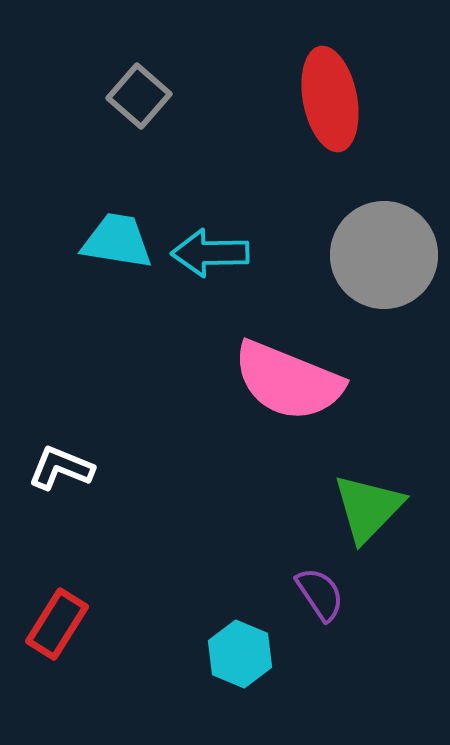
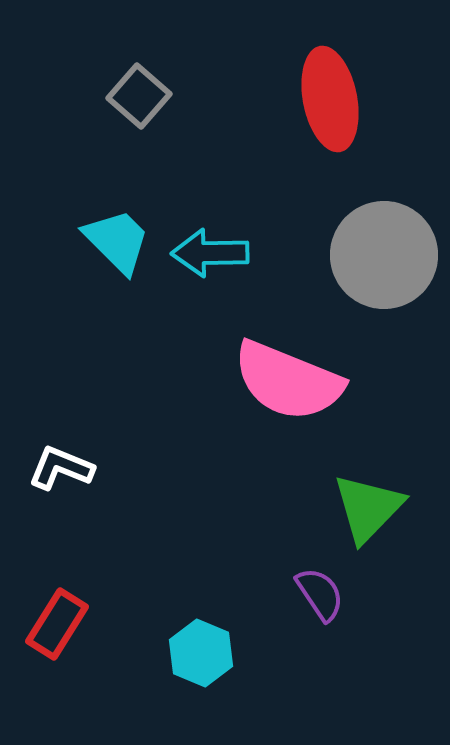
cyan trapezoid: rotated 36 degrees clockwise
cyan hexagon: moved 39 px left, 1 px up
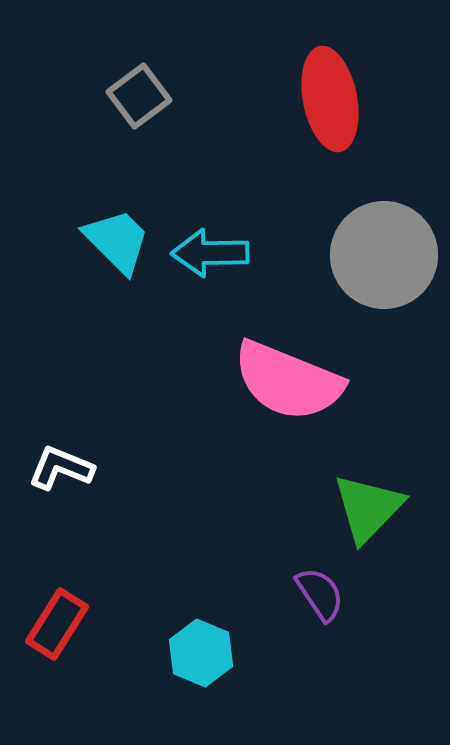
gray square: rotated 12 degrees clockwise
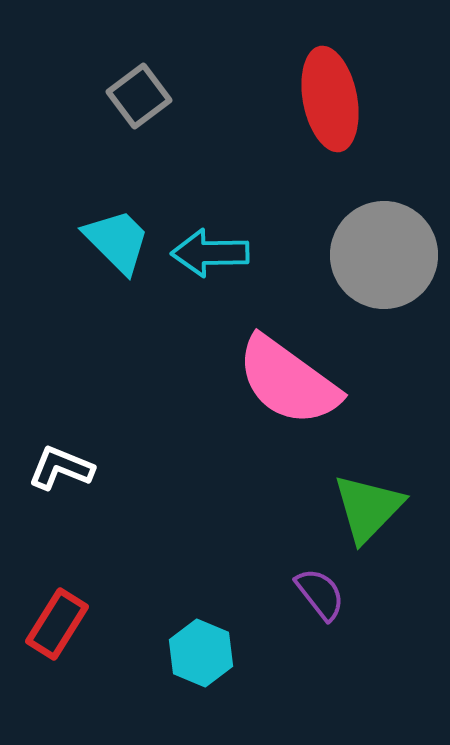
pink semicircle: rotated 14 degrees clockwise
purple semicircle: rotated 4 degrees counterclockwise
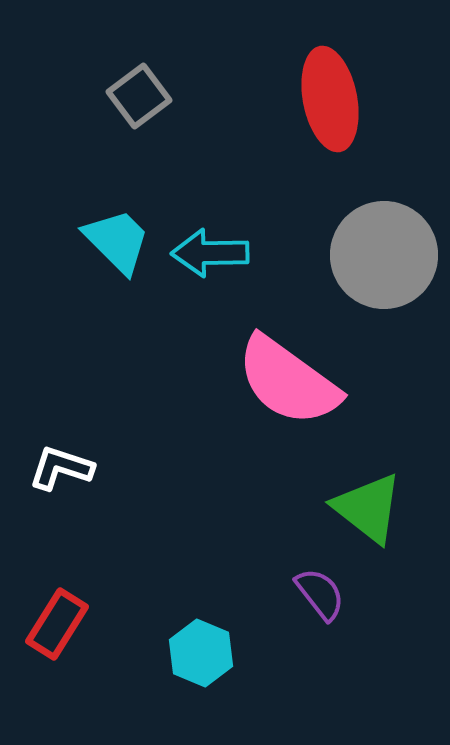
white L-shape: rotated 4 degrees counterclockwise
green triangle: rotated 36 degrees counterclockwise
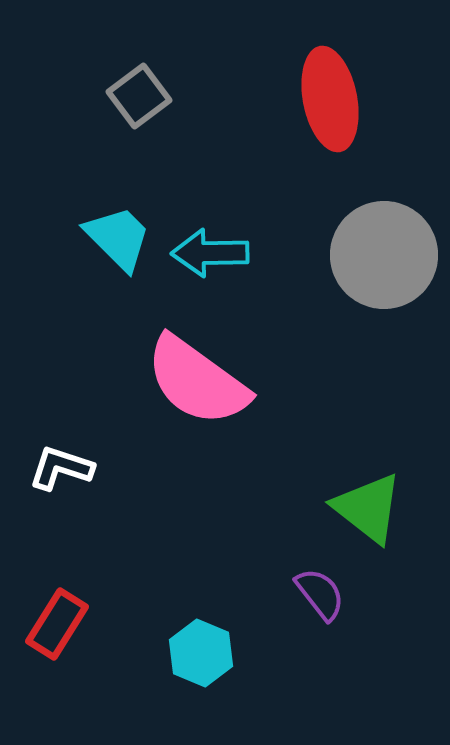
cyan trapezoid: moved 1 px right, 3 px up
pink semicircle: moved 91 px left
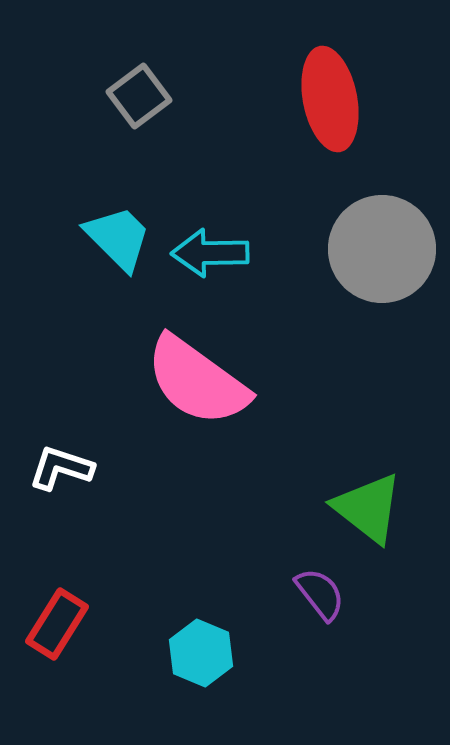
gray circle: moved 2 px left, 6 px up
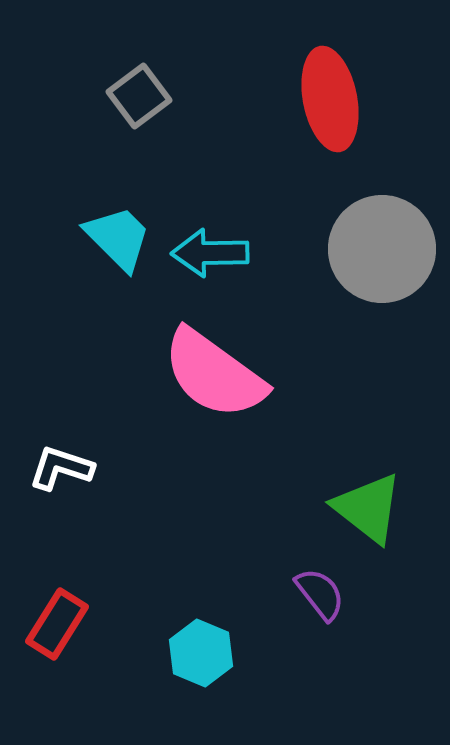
pink semicircle: moved 17 px right, 7 px up
